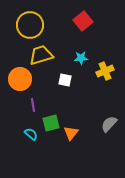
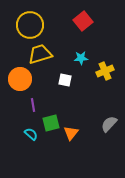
yellow trapezoid: moved 1 px left, 1 px up
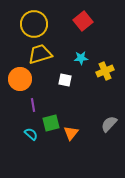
yellow circle: moved 4 px right, 1 px up
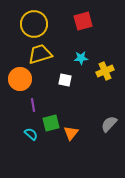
red square: rotated 24 degrees clockwise
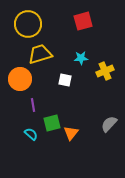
yellow circle: moved 6 px left
green square: moved 1 px right
